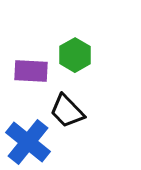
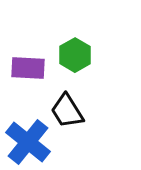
purple rectangle: moved 3 px left, 3 px up
black trapezoid: rotated 12 degrees clockwise
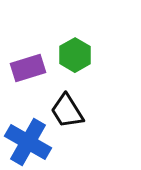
purple rectangle: rotated 20 degrees counterclockwise
blue cross: rotated 9 degrees counterclockwise
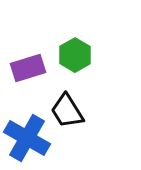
blue cross: moved 1 px left, 4 px up
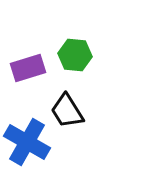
green hexagon: rotated 24 degrees counterclockwise
blue cross: moved 4 px down
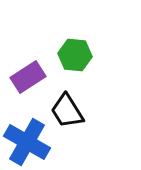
purple rectangle: moved 9 px down; rotated 16 degrees counterclockwise
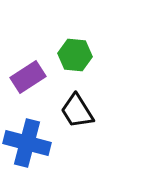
black trapezoid: moved 10 px right
blue cross: moved 1 px down; rotated 15 degrees counterclockwise
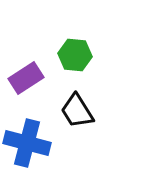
purple rectangle: moved 2 px left, 1 px down
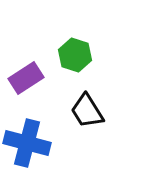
green hexagon: rotated 12 degrees clockwise
black trapezoid: moved 10 px right
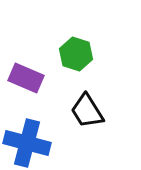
green hexagon: moved 1 px right, 1 px up
purple rectangle: rotated 56 degrees clockwise
